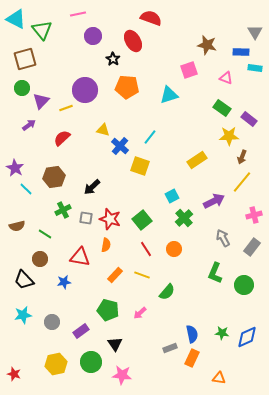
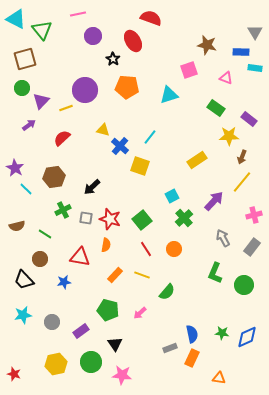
green rectangle at (222, 108): moved 6 px left
purple arrow at (214, 201): rotated 20 degrees counterclockwise
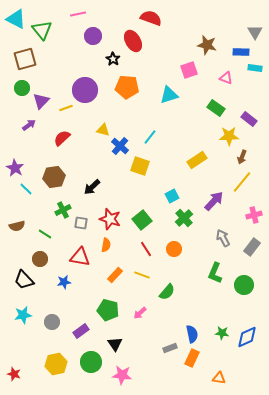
gray square at (86, 218): moved 5 px left, 5 px down
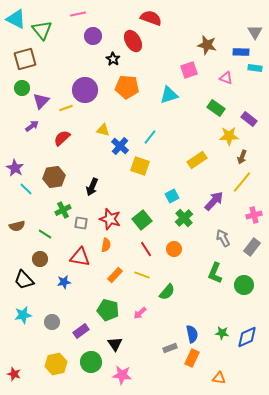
purple arrow at (29, 125): moved 3 px right, 1 px down
black arrow at (92, 187): rotated 24 degrees counterclockwise
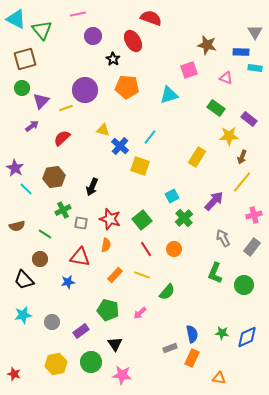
yellow rectangle at (197, 160): moved 3 px up; rotated 24 degrees counterclockwise
blue star at (64, 282): moved 4 px right
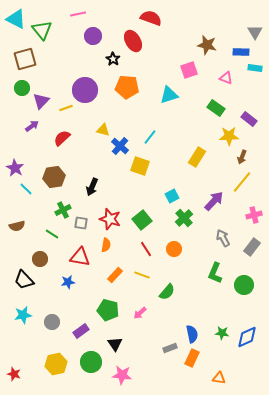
green line at (45, 234): moved 7 px right
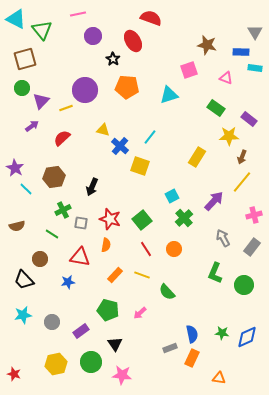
green semicircle at (167, 292): rotated 96 degrees clockwise
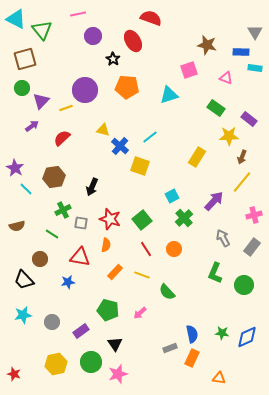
cyan line at (150, 137): rotated 14 degrees clockwise
orange rectangle at (115, 275): moved 3 px up
pink star at (122, 375): moved 4 px left, 1 px up; rotated 24 degrees counterclockwise
